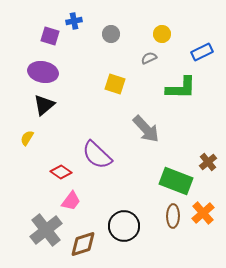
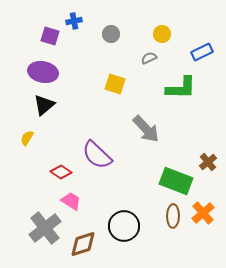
pink trapezoid: rotated 95 degrees counterclockwise
gray cross: moved 1 px left, 2 px up
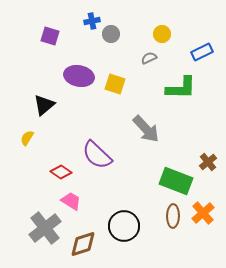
blue cross: moved 18 px right
purple ellipse: moved 36 px right, 4 px down
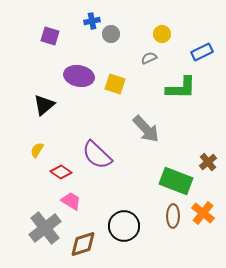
yellow semicircle: moved 10 px right, 12 px down
orange cross: rotated 10 degrees counterclockwise
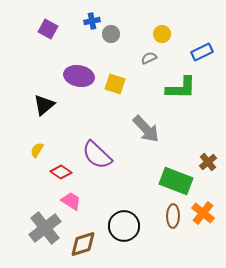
purple square: moved 2 px left, 7 px up; rotated 12 degrees clockwise
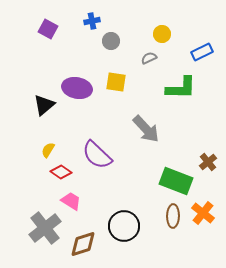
gray circle: moved 7 px down
purple ellipse: moved 2 px left, 12 px down
yellow square: moved 1 px right, 2 px up; rotated 10 degrees counterclockwise
yellow semicircle: moved 11 px right
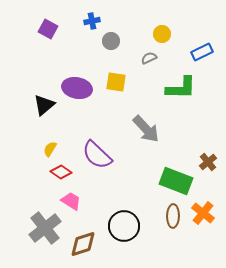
yellow semicircle: moved 2 px right, 1 px up
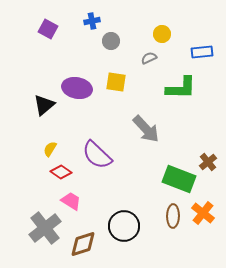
blue rectangle: rotated 20 degrees clockwise
green rectangle: moved 3 px right, 2 px up
